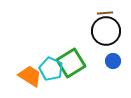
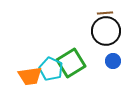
orange trapezoid: rotated 140 degrees clockwise
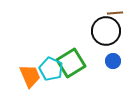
brown line: moved 10 px right
orange trapezoid: rotated 105 degrees counterclockwise
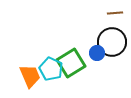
black circle: moved 6 px right, 11 px down
blue circle: moved 16 px left, 8 px up
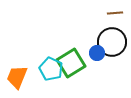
orange trapezoid: moved 13 px left, 1 px down; rotated 135 degrees counterclockwise
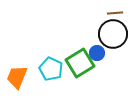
black circle: moved 1 px right, 8 px up
green square: moved 9 px right
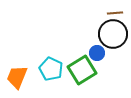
green square: moved 2 px right, 7 px down
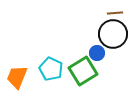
green square: moved 1 px right, 1 px down
